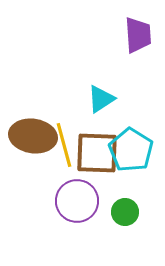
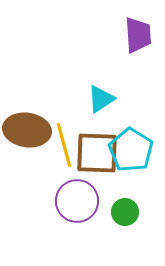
brown ellipse: moved 6 px left, 6 px up
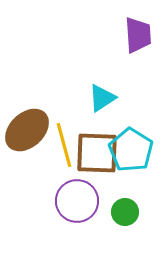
cyan triangle: moved 1 px right, 1 px up
brown ellipse: rotated 51 degrees counterclockwise
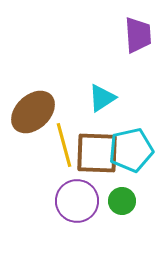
brown ellipse: moved 6 px right, 18 px up
cyan pentagon: rotated 27 degrees clockwise
green circle: moved 3 px left, 11 px up
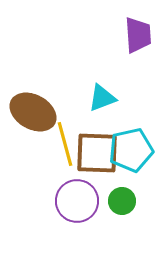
cyan triangle: rotated 12 degrees clockwise
brown ellipse: rotated 72 degrees clockwise
yellow line: moved 1 px right, 1 px up
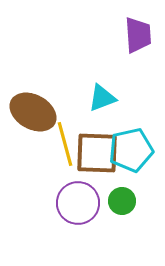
purple circle: moved 1 px right, 2 px down
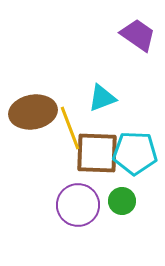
purple trapezoid: rotated 51 degrees counterclockwise
brown ellipse: rotated 39 degrees counterclockwise
yellow line: moved 5 px right, 16 px up; rotated 6 degrees counterclockwise
cyan pentagon: moved 4 px right, 3 px down; rotated 15 degrees clockwise
purple circle: moved 2 px down
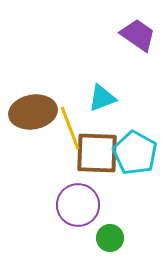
cyan pentagon: rotated 27 degrees clockwise
green circle: moved 12 px left, 37 px down
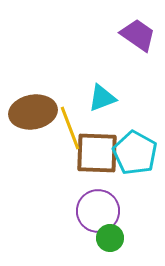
purple circle: moved 20 px right, 6 px down
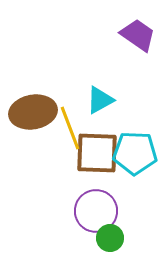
cyan triangle: moved 2 px left, 2 px down; rotated 8 degrees counterclockwise
cyan pentagon: rotated 27 degrees counterclockwise
purple circle: moved 2 px left
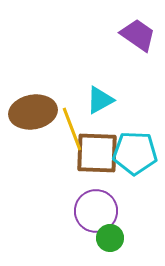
yellow line: moved 2 px right, 1 px down
